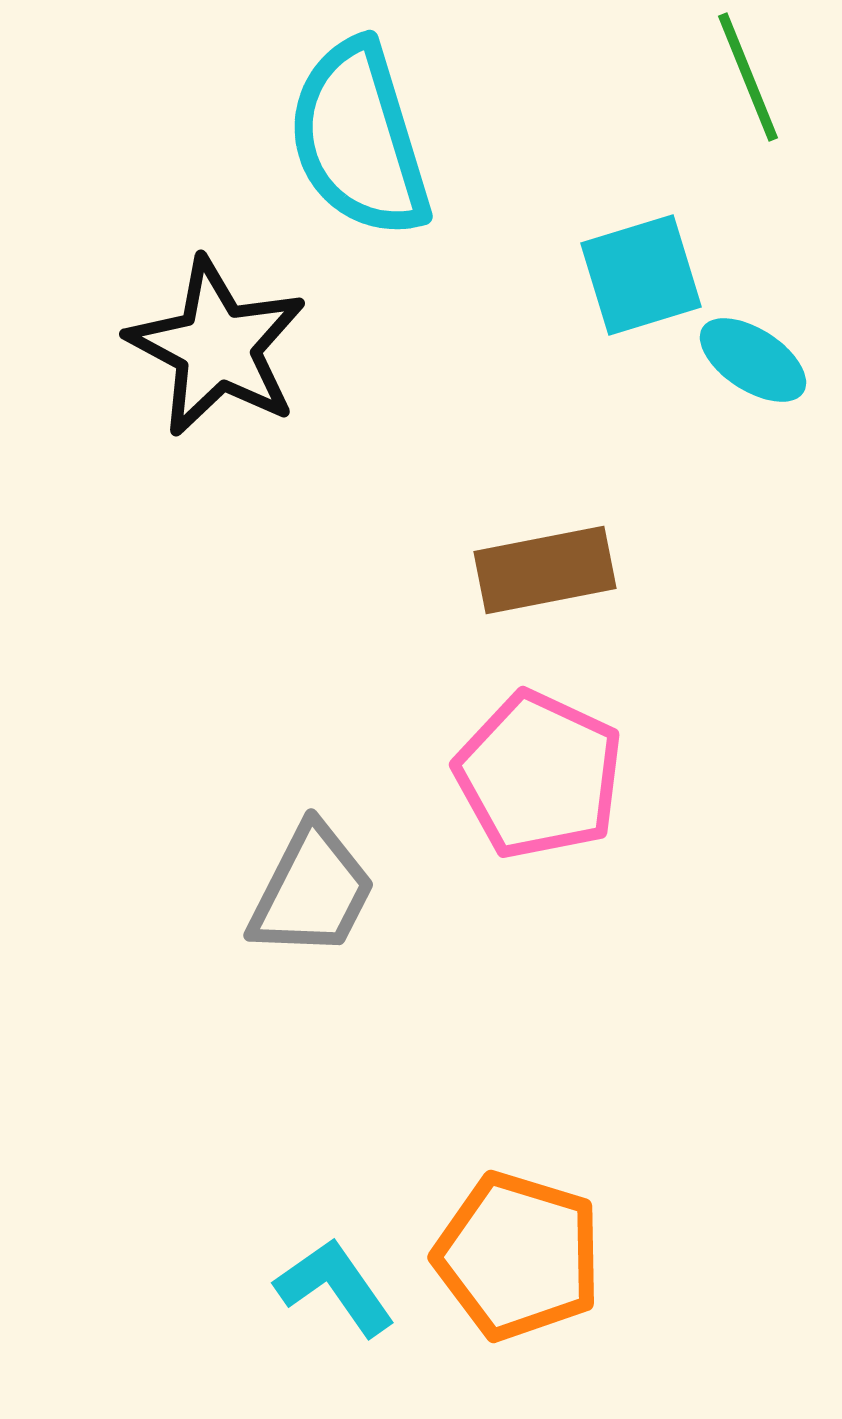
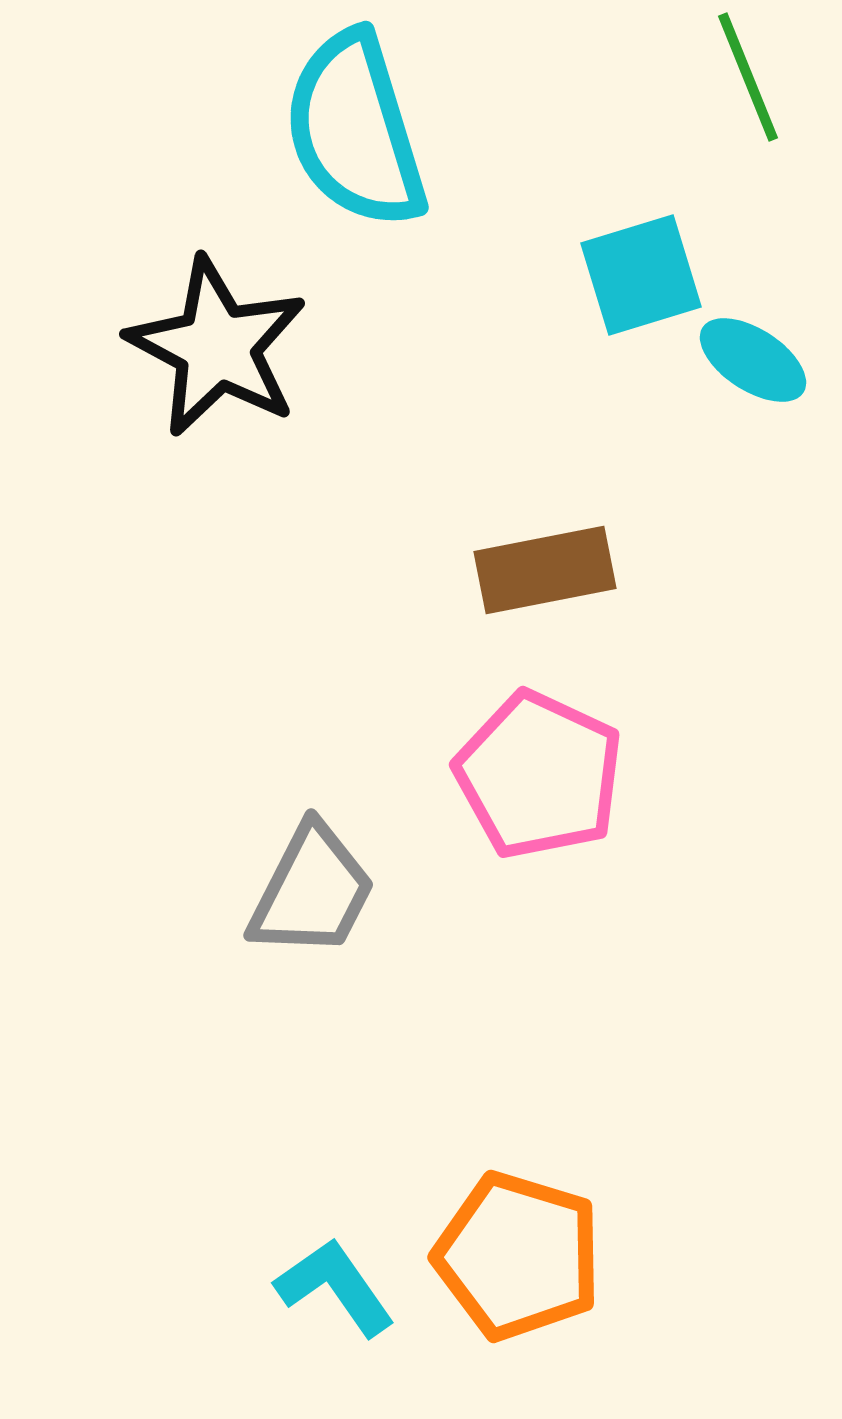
cyan semicircle: moved 4 px left, 9 px up
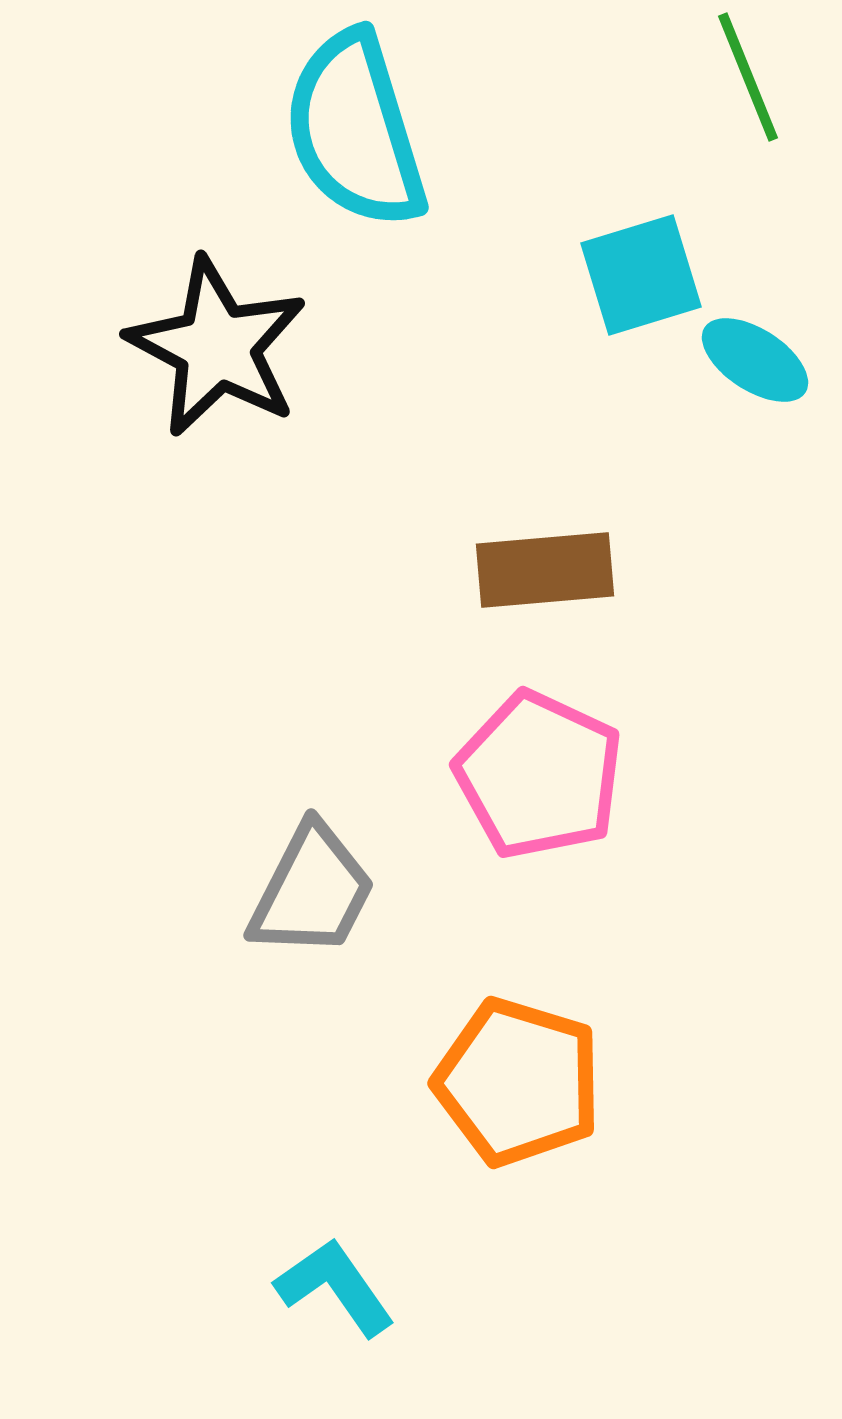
cyan ellipse: moved 2 px right
brown rectangle: rotated 6 degrees clockwise
orange pentagon: moved 174 px up
